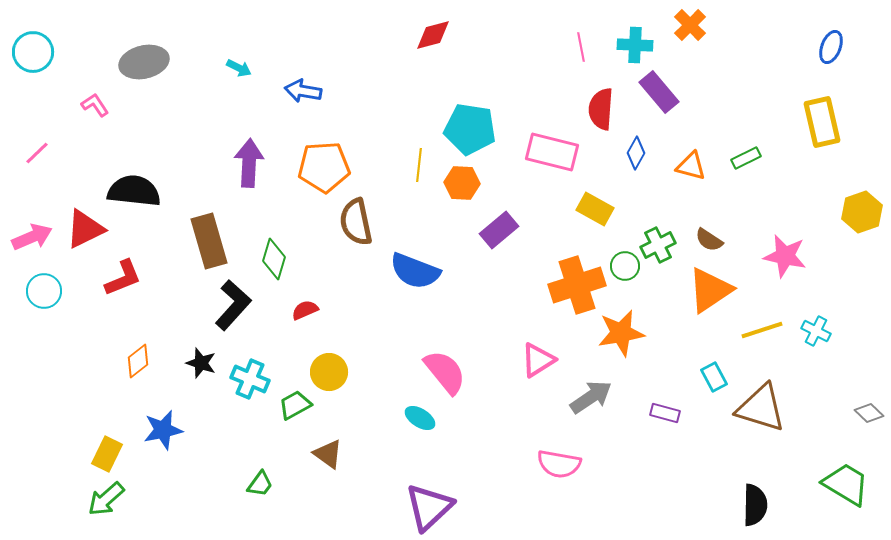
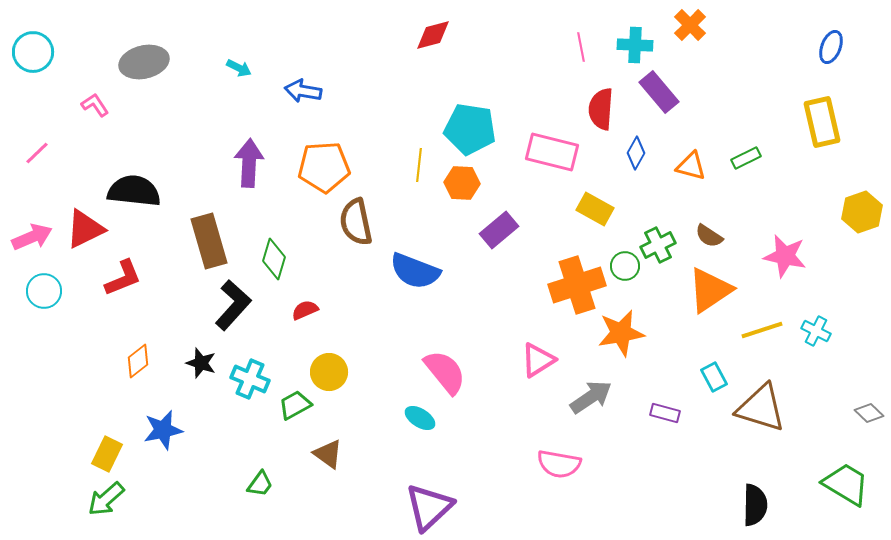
brown semicircle at (709, 240): moved 4 px up
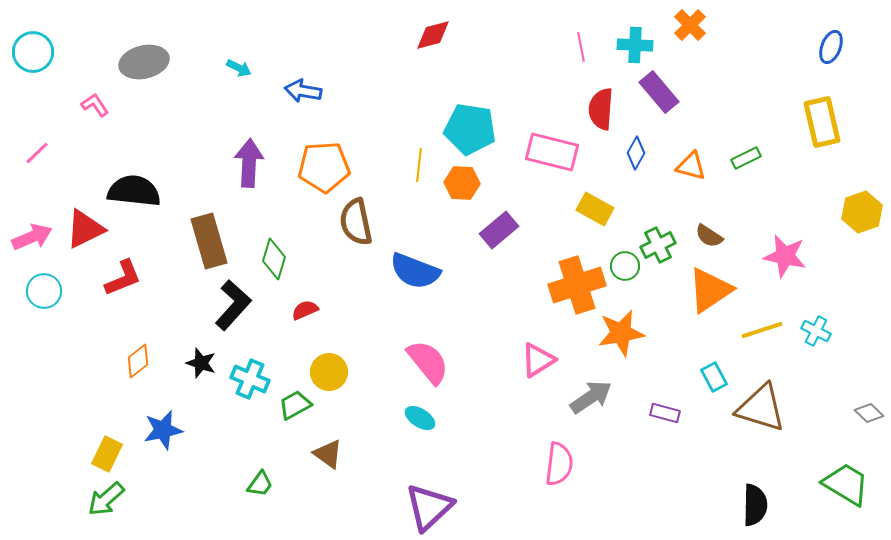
pink semicircle at (445, 372): moved 17 px left, 10 px up
pink semicircle at (559, 464): rotated 93 degrees counterclockwise
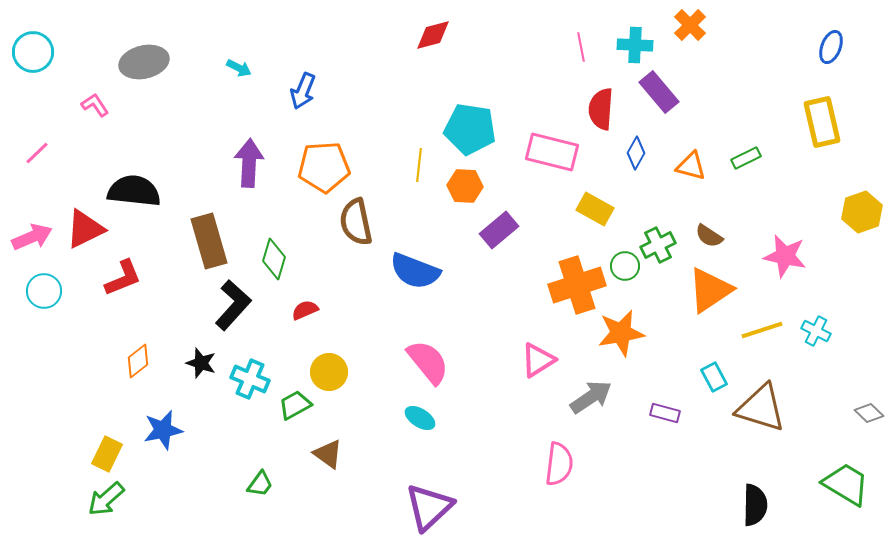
blue arrow at (303, 91): rotated 78 degrees counterclockwise
orange hexagon at (462, 183): moved 3 px right, 3 px down
